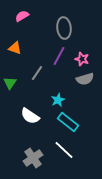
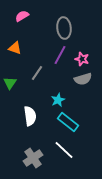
purple line: moved 1 px right, 1 px up
gray semicircle: moved 2 px left
white semicircle: rotated 132 degrees counterclockwise
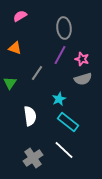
pink semicircle: moved 2 px left
cyan star: moved 1 px right, 1 px up
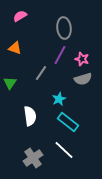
gray line: moved 4 px right
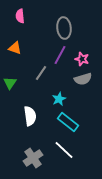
pink semicircle: rotated 64 degrees counterclockwise
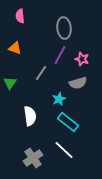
gray semicircle: moved 5 px left, 4 px down
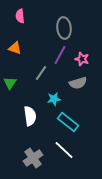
cyan star: moved 5 px left; rotated 16 degrees clockwise
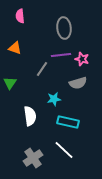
purple line: moved 1 px right; rotated 54 degrees clockwise
gray line: moved 1 px right, 4 px up
cyan rectangle: rotated 25 degrees counterclockwise
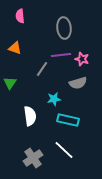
cyan rectangle: moved 2 px up
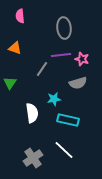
white semicircle: moved 2 px right, 3 px up
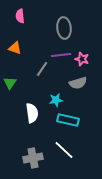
cyan star: moved 2 px right, 1 px down
gray cross: rotated 24 degrees clockwise
